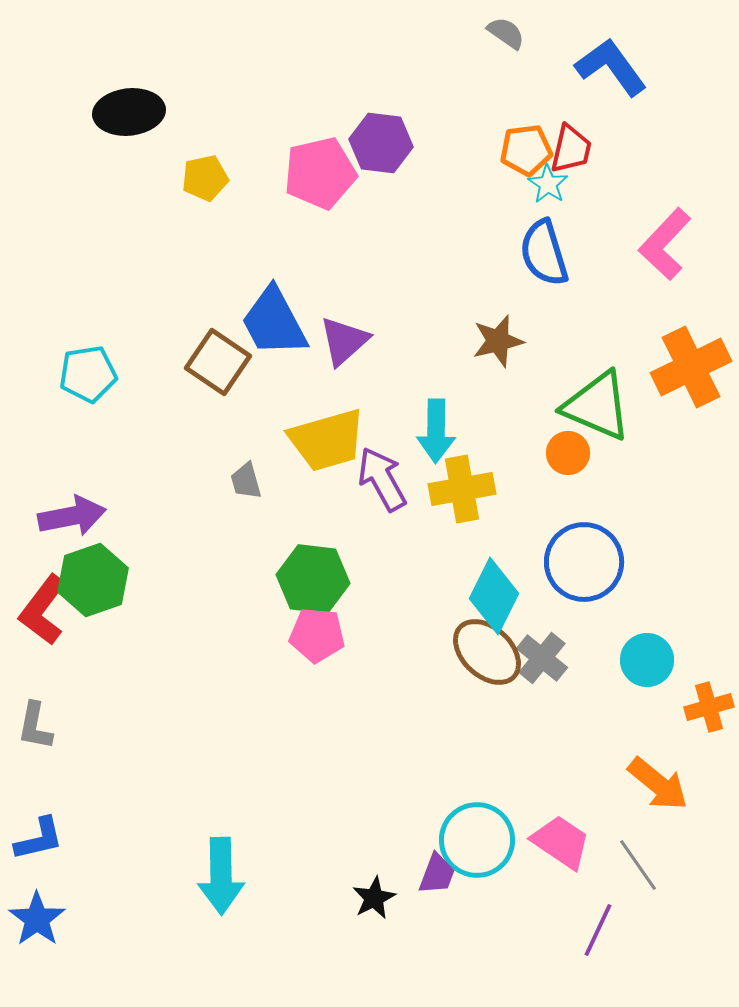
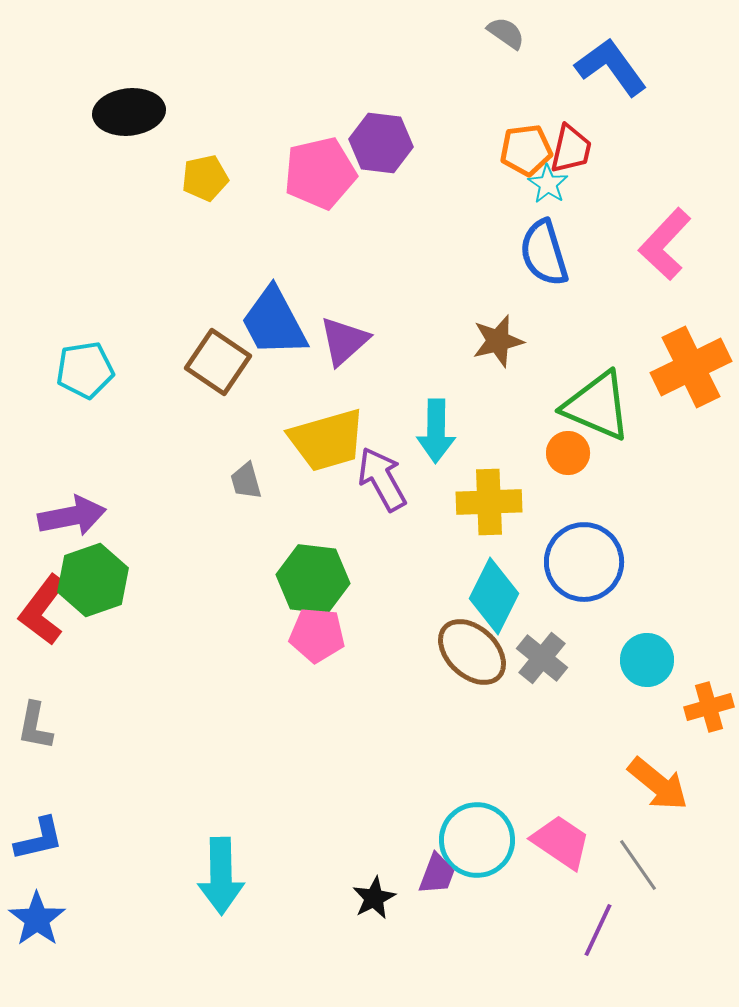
cyan pentagon at (88, 374): moved 3 px left, 4 px up
yellow cross at (462, 489): moved 27 px right, 13 px down; rotated 8 degrees clockwise
brown ellipse at (487, 652): moved 15 px left
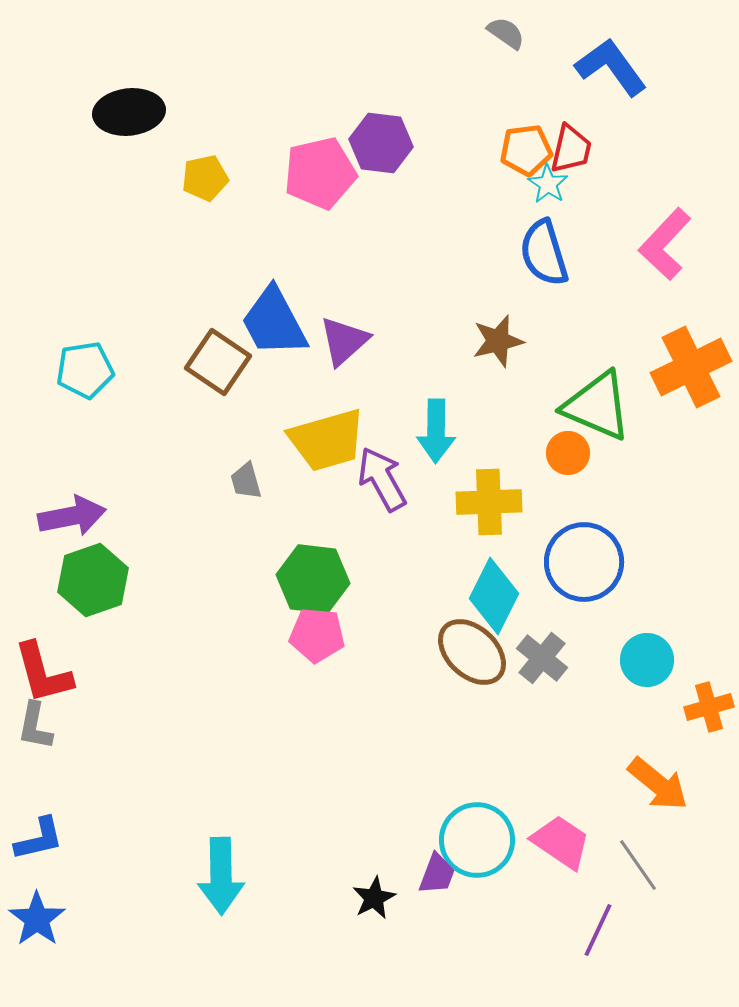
red L-shape at (43, 610): moved 63 px down; rotated 52 degrees counterclockwise
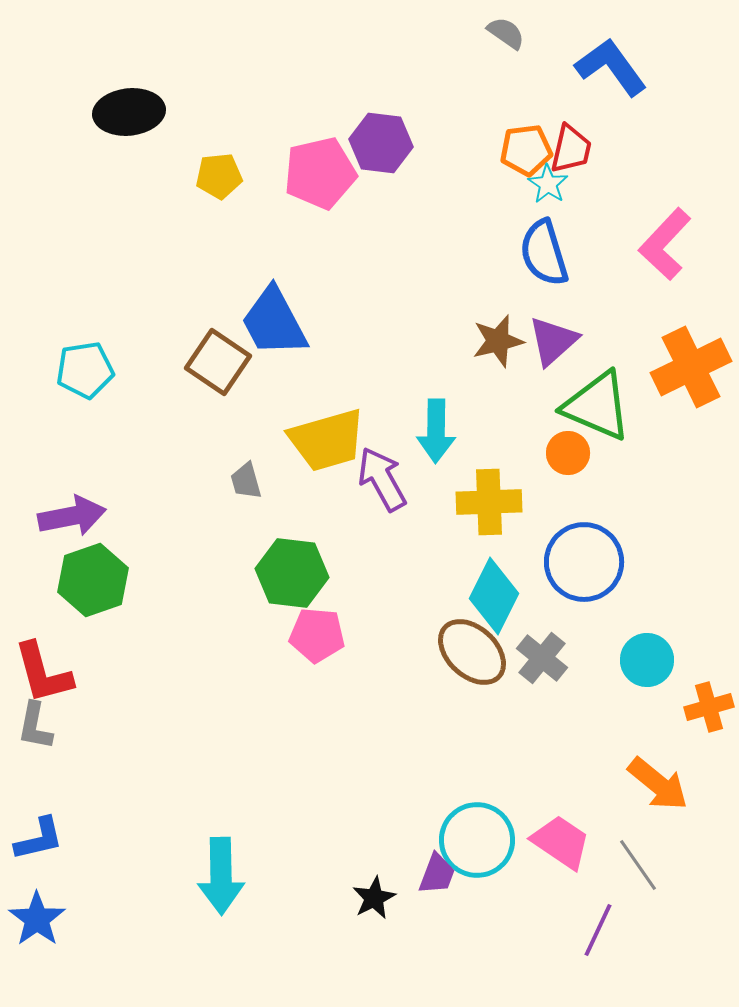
yellow pentagon at (205, 178): moved 14 px right, 2 px up; rotated 6 degrees clockwise
purple triangle at (344, 341): moved 209 px right
green hexagon at (313, 579): moved 21 px left, 6 px up
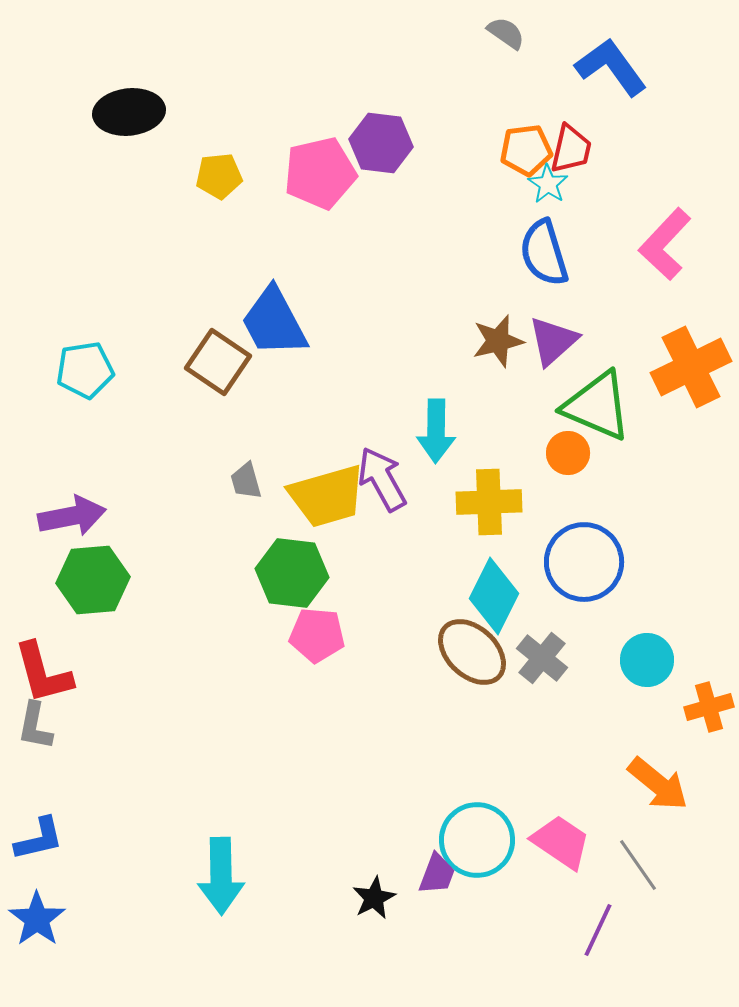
yellow trapezoid at (327, 440): moved 56 px down
green hexagon at (93, 580): rotated 14 degrees clockwise
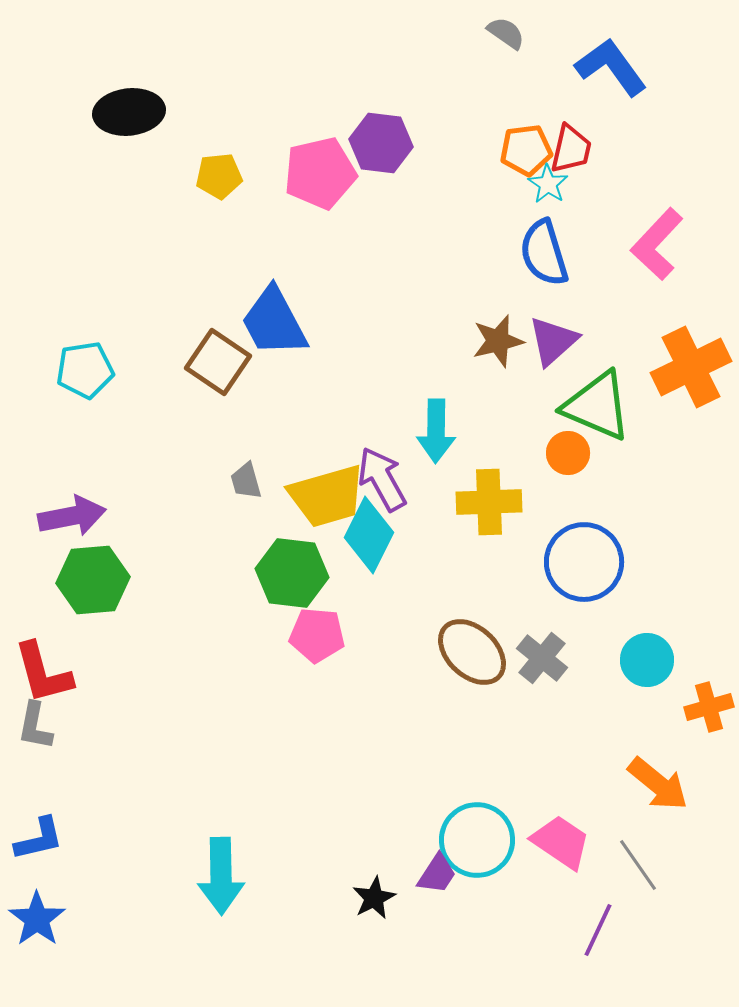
pink L-shape at (665, 244): moved 8 px left
cyan diamond at (494, 596): moved 125 px left, 61 px up
purple trapezoid at (437, 874): rotated 12 degrees clockwise
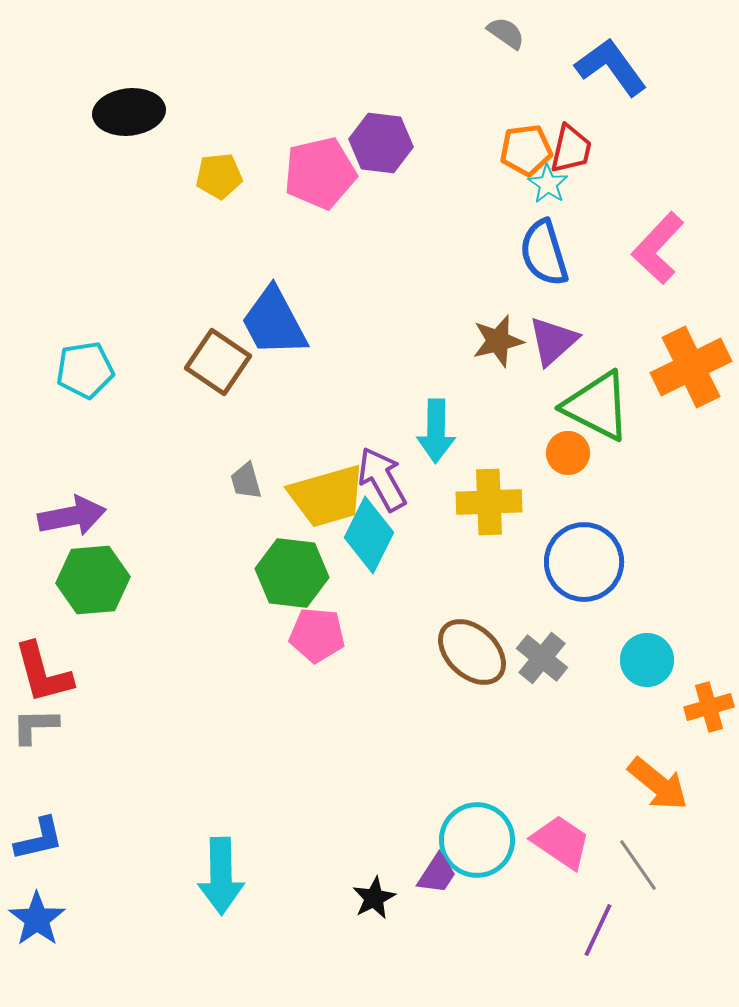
pink L-shape at (657, 244): moved 1 px right, 4 px down
green triangle at (597, 406): rotated 4 degrees clockwise
gray L-shape at (35, 726): rotated 78 degrees clockwise
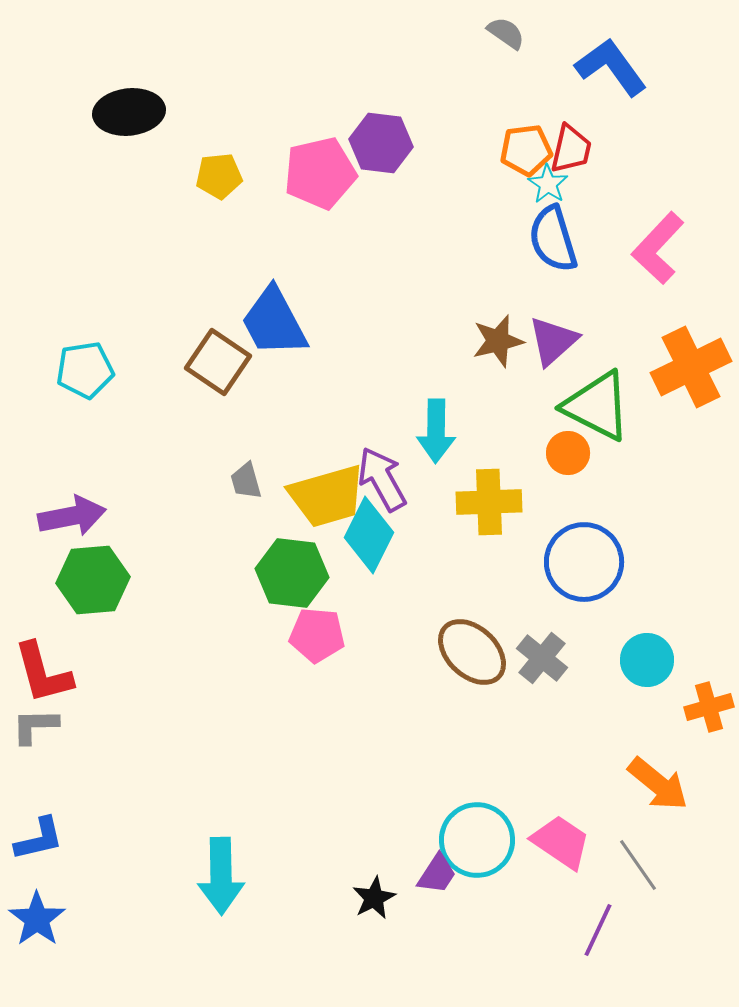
blue semicircle at (544, 253): moved 9 px right, 14 px up
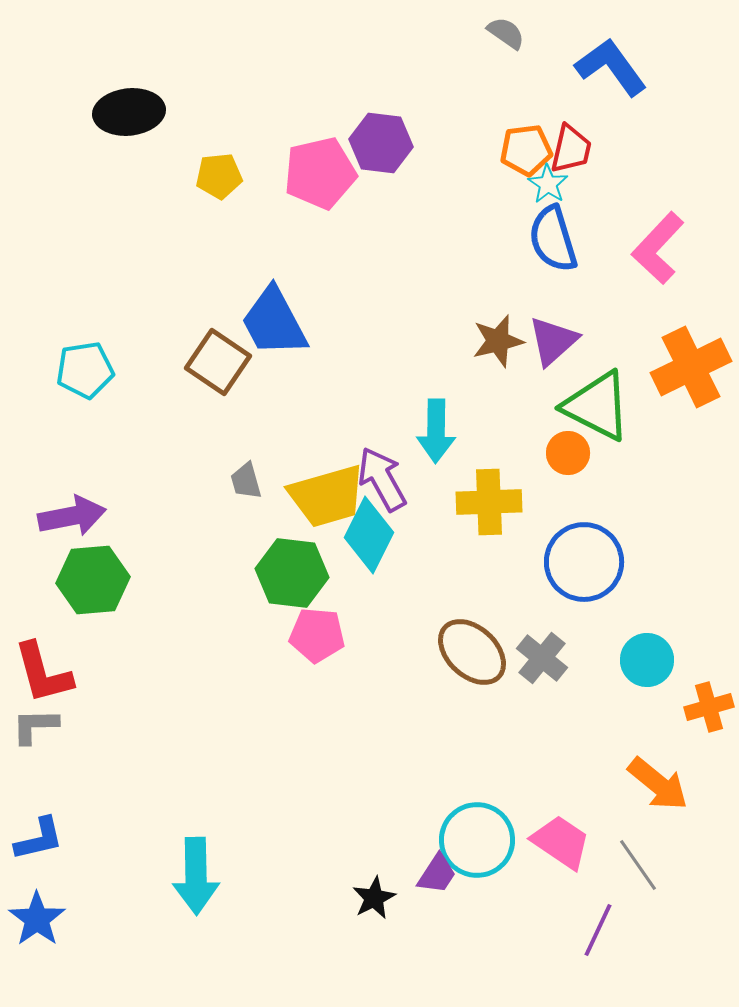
cyan arrow at (221, 876): moved 25 px left
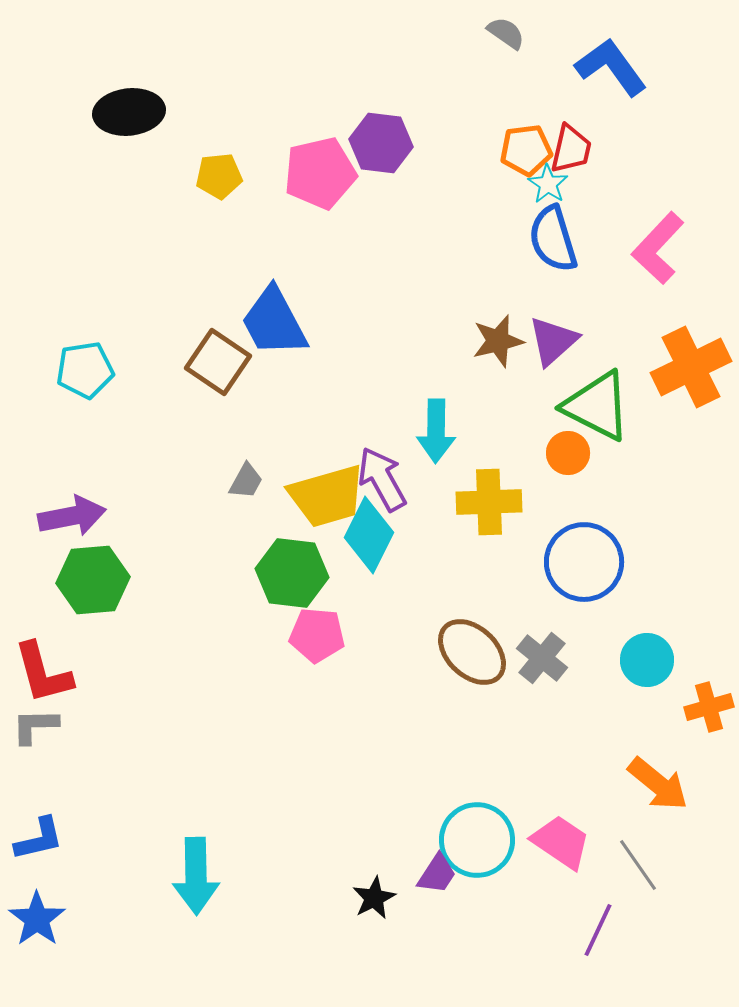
gray trapezoid at (246, 481): rotated 135 degrees counterclockwise
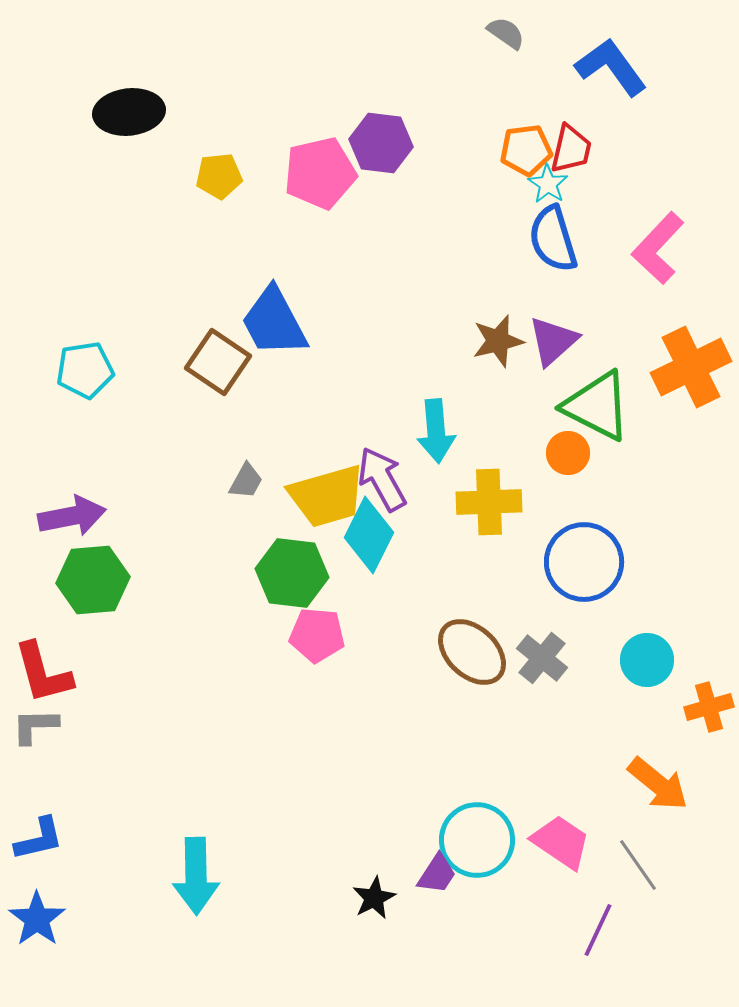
cyan arrow at (436, 431): rotated 6 degrees counterclockwise
